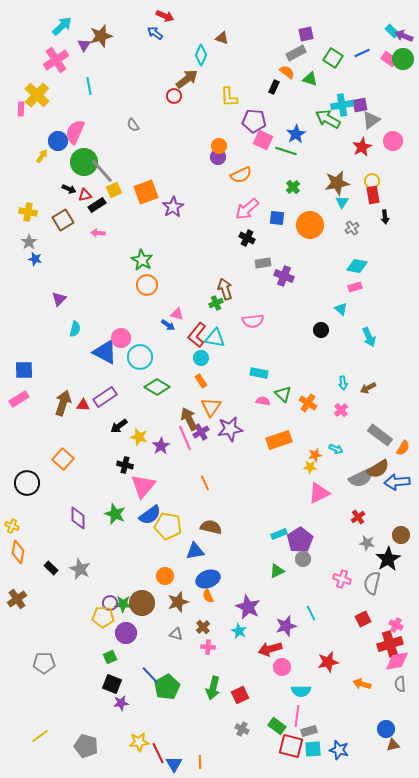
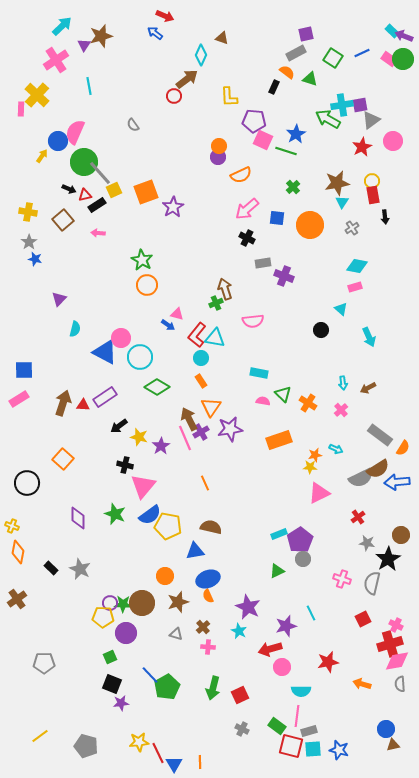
gray line at (102, 171): moved 2 px left, 2 px down
brown square at (63, 220): rotated 10 degrees counterclockwise
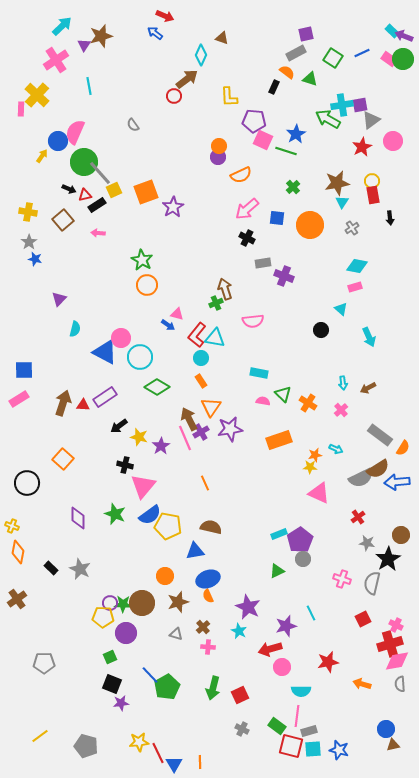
black arrow at (385, 217): moved 5 px right, 1 px down
pink triangle at (319, 493): rotated 50 degrees clockwise
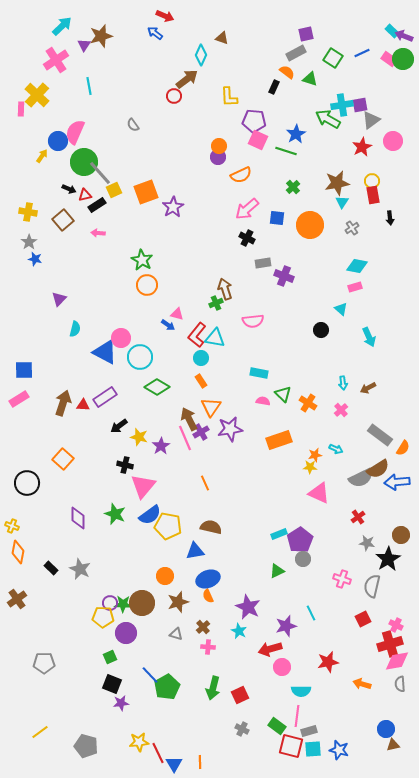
pink square at (263, 140): moved 5 px left
gray semicircle at (372, 583): moved 3 px down
yellow line at (40, 736): moved 4 px up
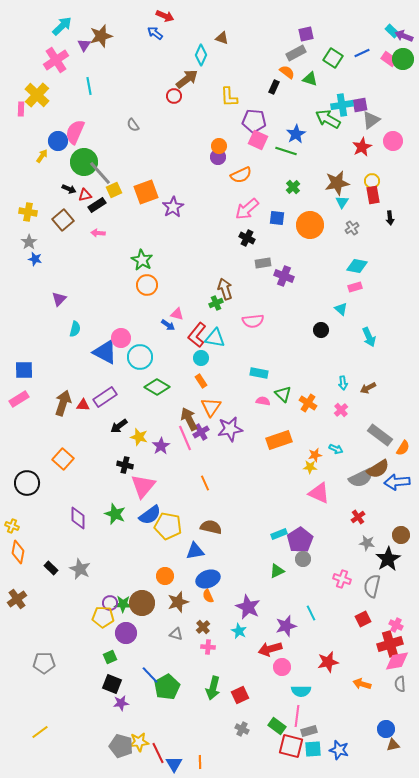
gray pentagon at (86, 746): moved 35 px right
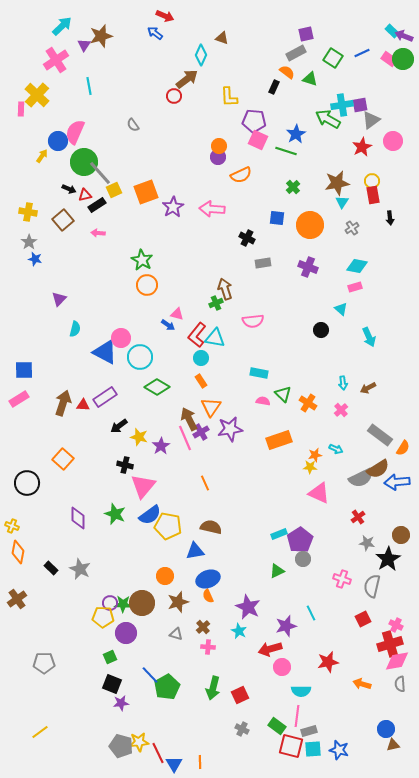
pink arrow at (247, 209): moved 35 px left; rotated 45 degrees clockwise
purple cross at (284, 276): moved 24 px right, 9 px up
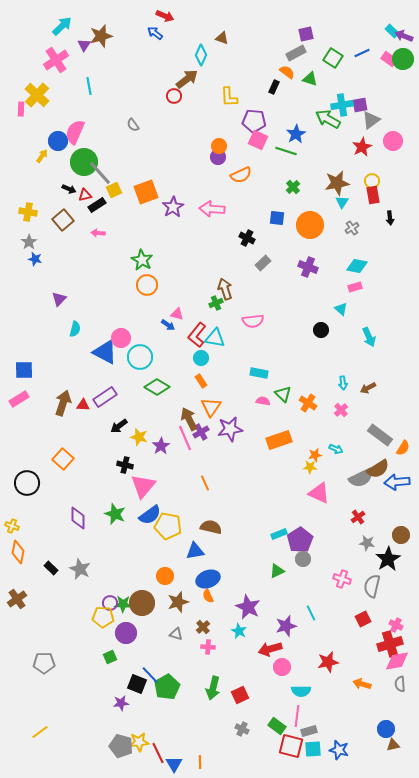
gray rectangle at (263, 263): rotated 35 degrees counterclockwise
black square at (112, 684): moved 25 px right
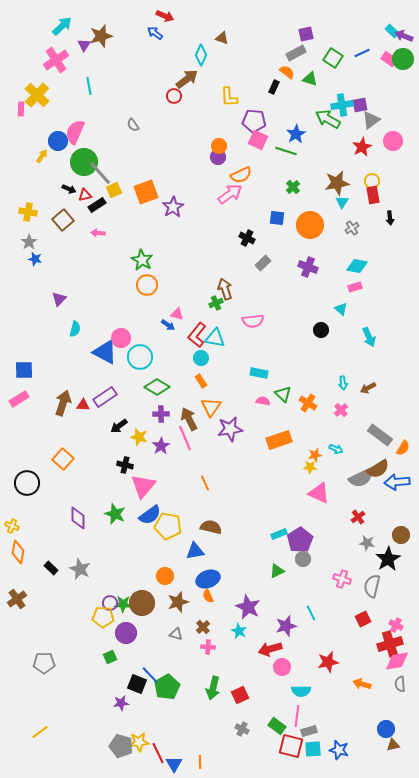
pink arrow at (212, 209): moved 18 px right, 15 px up; rotated 140 degrees clockwise
purple cross at (201, 432): moved 40 px left, 18 px up; rotated 28 degrees clockwise
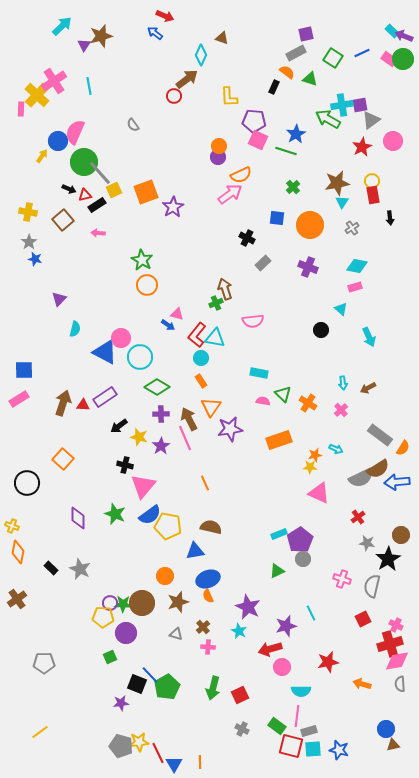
pink cross at (56, 60): moved 2 px left, 21 px down
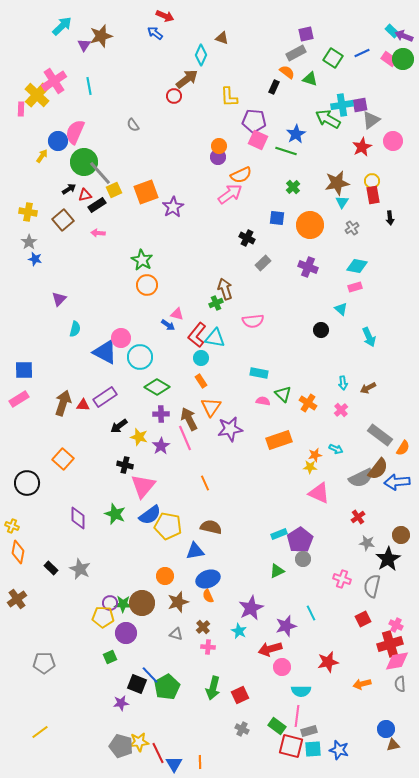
black arrow at (69, 189): rotated 56 degrees counterclockwise
brown semicircle at (378, 469): rotated 20 degrees counterclockwise
purple star at (248, 607): moved 3 px right, 1 px down; rotated 20 degrees clockwise
orange arrow at (362, 684): rotated 30 degrees counterclockwise
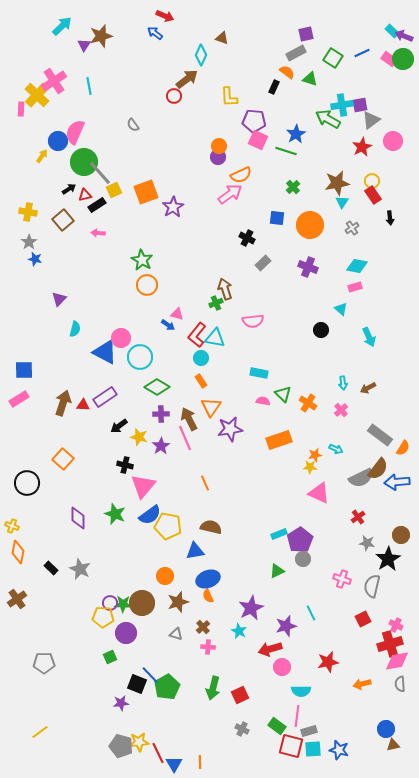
red rectangle at (373, 195): rotated 24 degrees counterclockwise
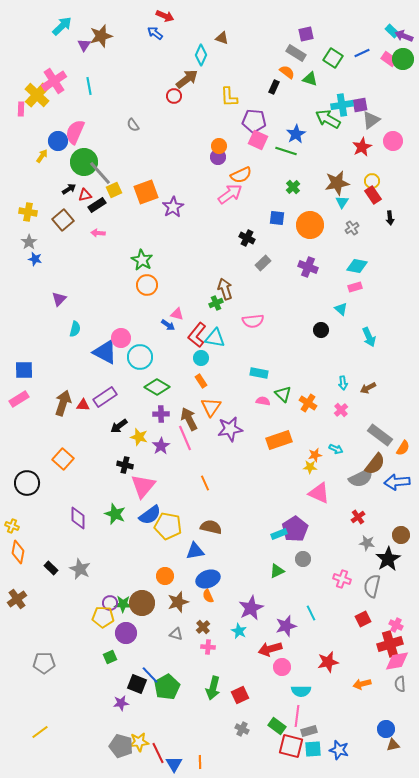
gray rectangle at (296, 53): rotated 60 degrees clockwise
brown semicircle at (378, 469): moved 3 px left, 5 px up
purple pentagon at (300, 540): moved 5 px left, 11 px up
